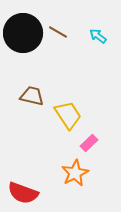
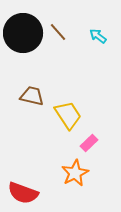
brown line: rotated 18 degrees clockwise
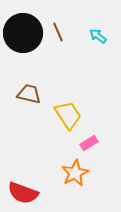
brown line: rotated 18 degrees clockwise
brown trapezoid: moved 3 px left, 2 px up
pink rectangle: rotated 12 degrees clockwise
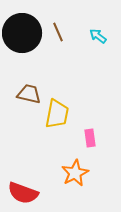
black circle: moved 1 px left
yellow trapezoid: moved 11 px left, 1 px up; rotated 44 degrees clockwise
pink rectangle: moved 1 px right, 5 px up; rotated 66 degrees counterclockwise
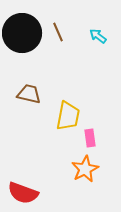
yellow trapezoid: moved 11 px right, 2 px down
orange star: moved 10 px right, 4 px up
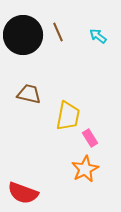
black circle: moved 1 px right, 2 px down
pink rectangle: rotated 24 degrees counterclockwise
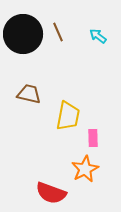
black circle: moved 1 px up
pink rectangle: moved 3 px right; rotated 30 degrees clockwise
red semicircle: moved 28 px right
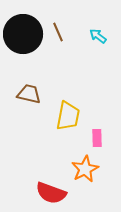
pink rectangle: moved 4 px right
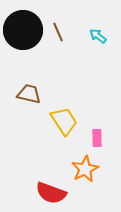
black circle: moved 4 px up
yellow trapezoid: moved 4 px left, 5 px down; rotated 44 degrees counterclockwise
